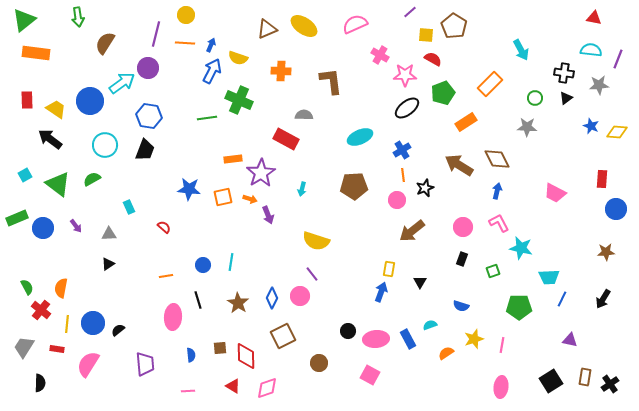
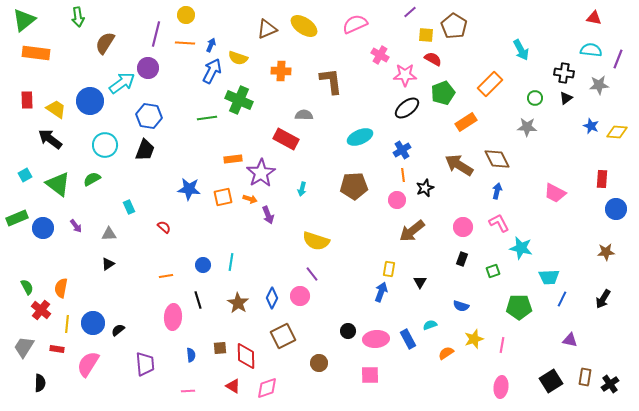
pink square at (370, 375): rotated 30 degrees counterclockwise
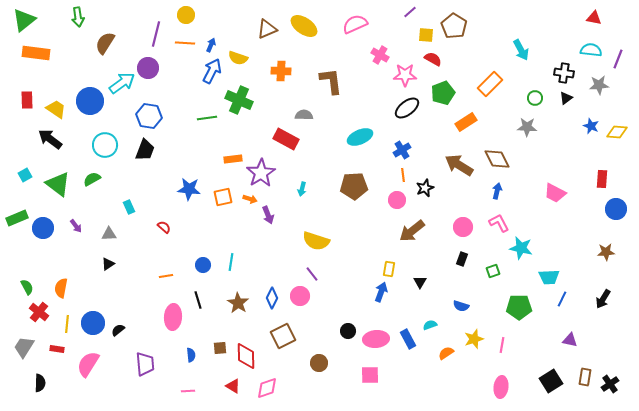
red cross at (41, 310): moved 2 px left, 2 px down
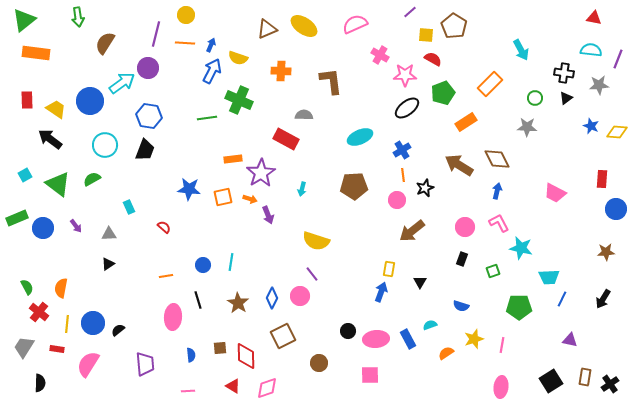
pink circle at (463, 227): moved 2 px right
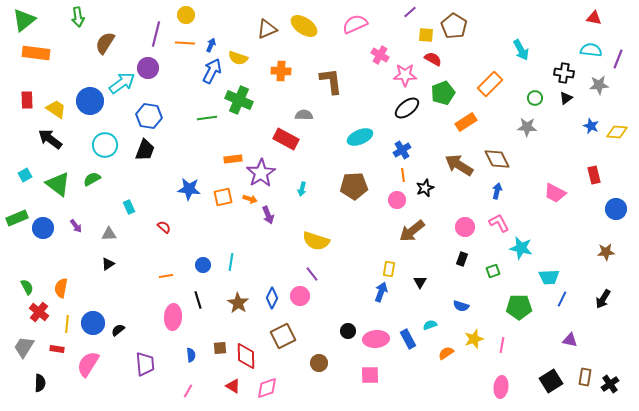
red rectangle at (602, 179): moved 8 px left, 4 px up; rotated 18 degrees counterclockwise
pink line at (188, 391): rotated 56 degrees counterclockwise
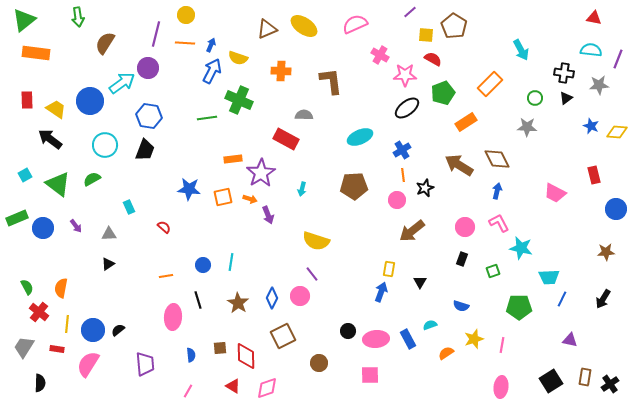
blue circle at (93, 323): moved 7 px down
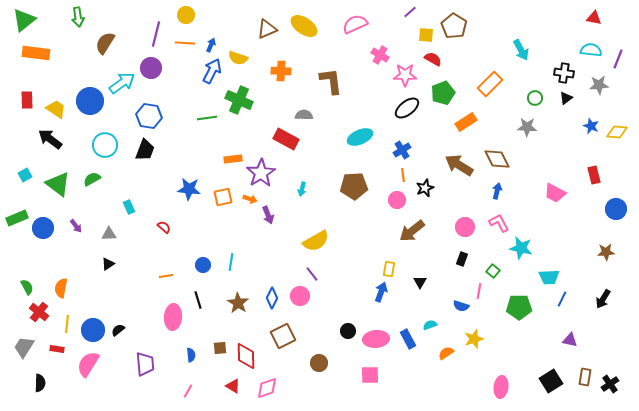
purple circle at (148, 68): moved 3 px right
yellow semicircle at (316, 241): rotated 48 degrees counterclockwise
green square at (493, 271): rotated 32 degrees counterclockwise
pink line at (502, 345): moved 23 px left, 54 px up
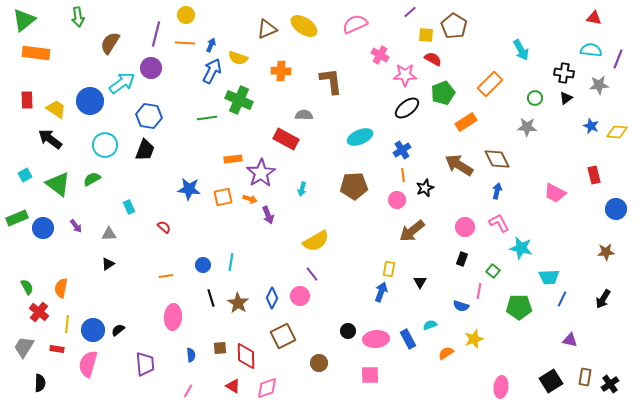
brown semicircle at (105, 43): moved 5 px right
black line at (198, 300): moved 13 px right, 2 px up
pink semicircle at (88, 364): rotated 16 degrees counterclockwise
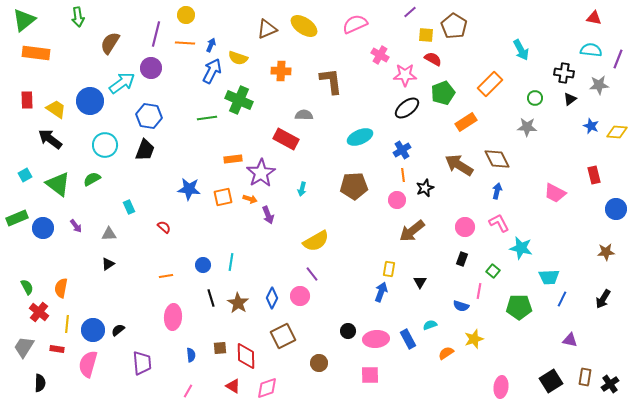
black triangle at (566, 98): moved 4 px right, 1 px down
purple trapezoid at (145, 364): moved 3 px left, 1 px up
